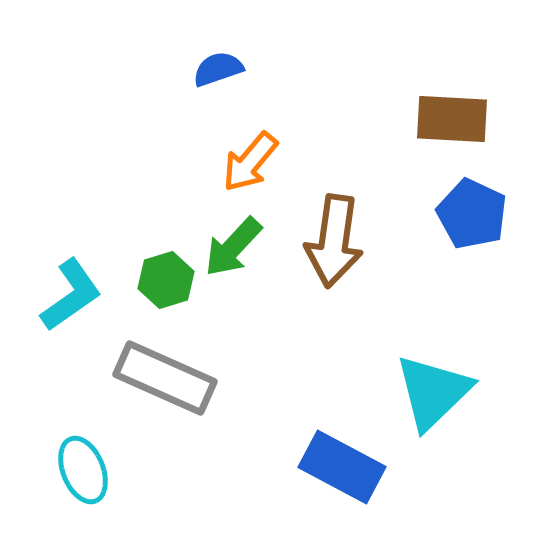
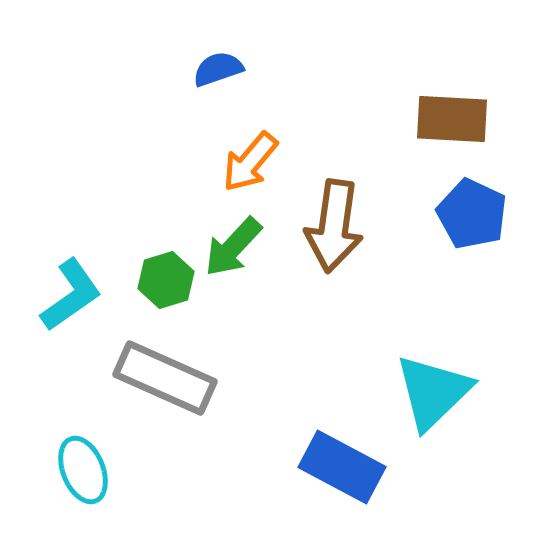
brown arrow: moved 15 px up
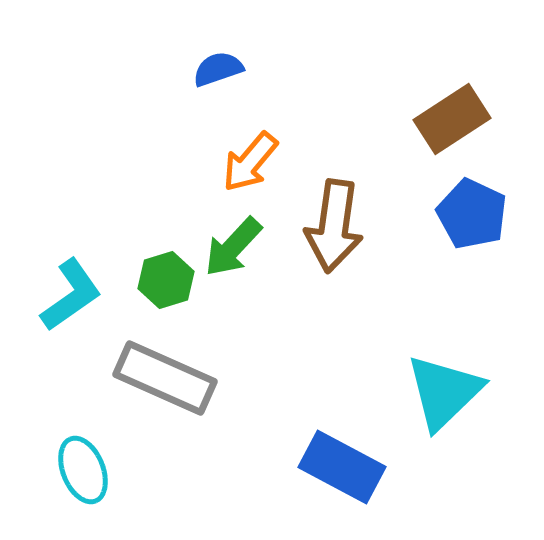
brown rectangle: rotated 36 degrees counterclockwise
cyan triangle: moved 11 px right
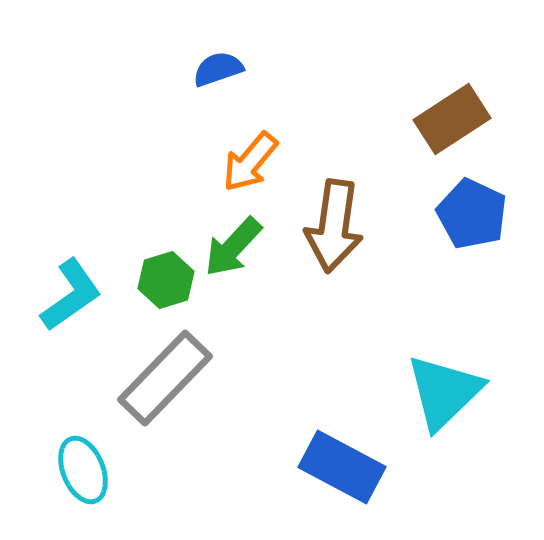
gray rectangle: rotated 70 degrees counterclockwise
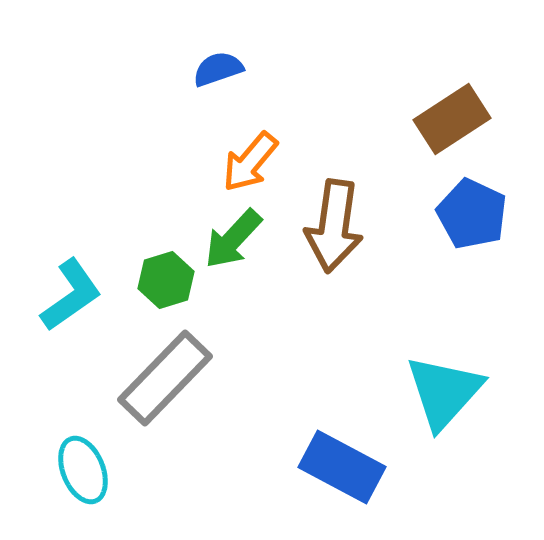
green arrow: moved 8 px up
cyan triangle: rotated 4 degrees counterclockwise
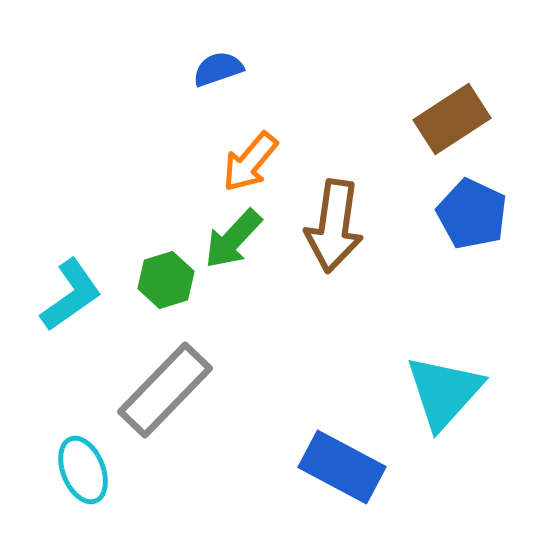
gray rectangle: moved 12 px down
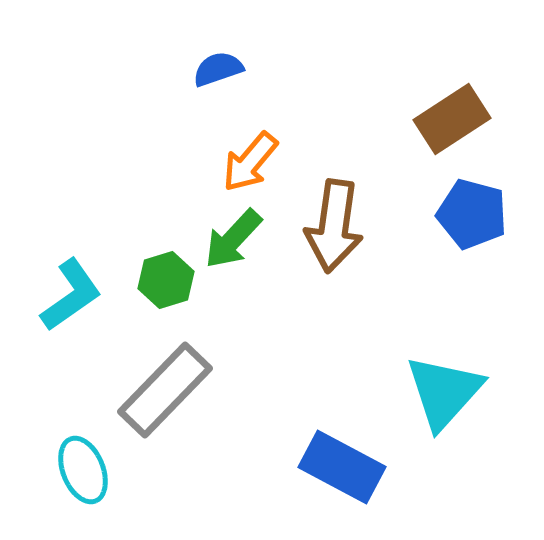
blue pentagon: rotated 10 degrees counterclockwise
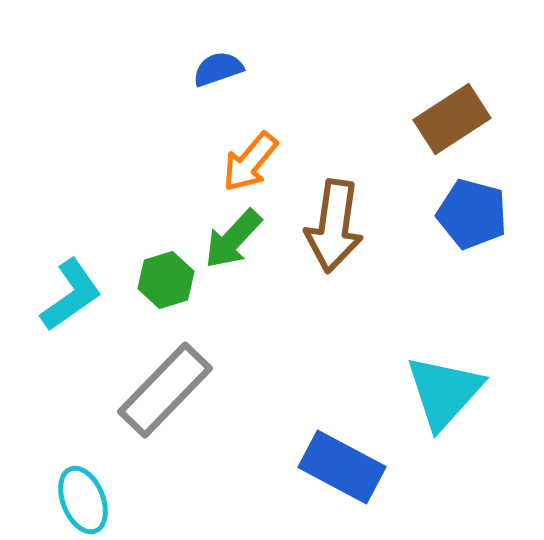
cyan ellipse: moved 30 px down
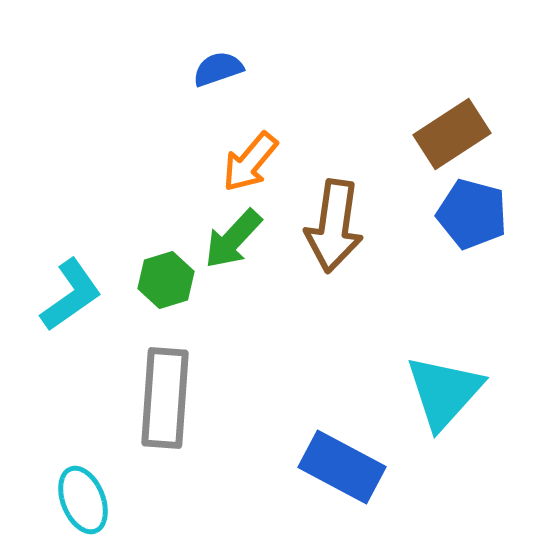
brown rectangle: moved 15 px down
gray rectangle: moved 8 px down; rotated 40 degrees counterclockwise
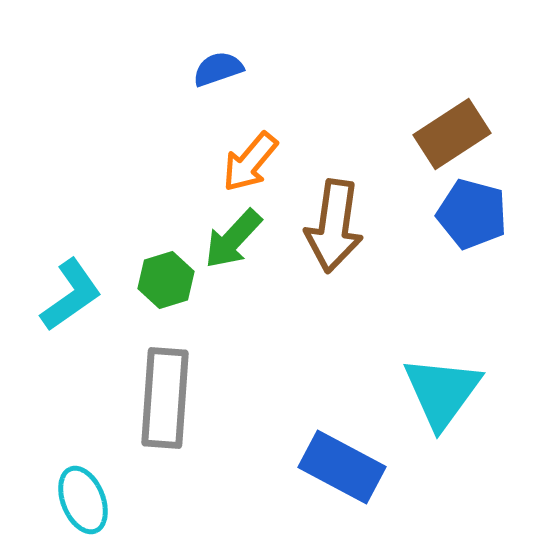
cyan triangle: moved 2 px left; rotated 6 degrees counterclockwise
